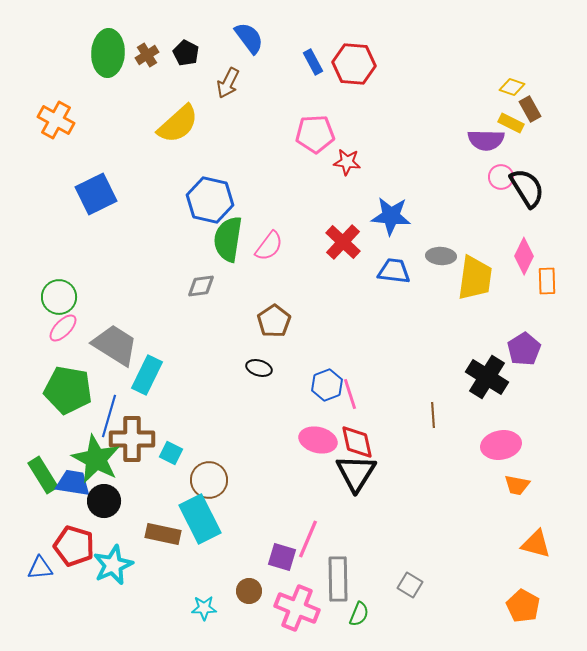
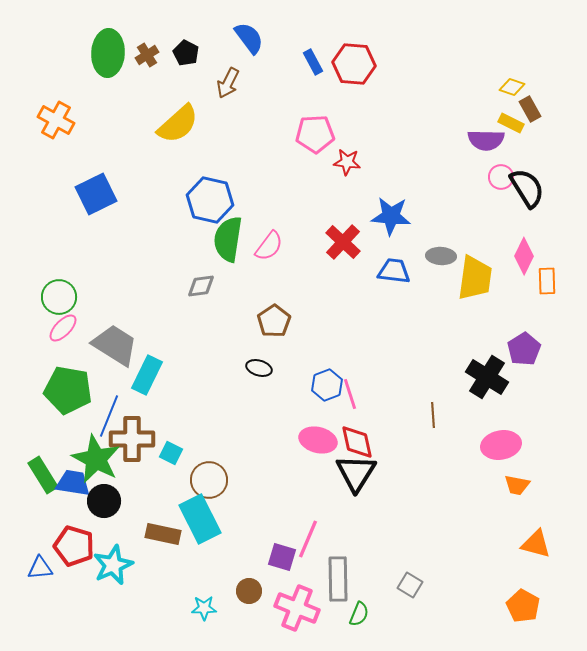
blue line at (109, 416): rotated 6 degrees clockwise
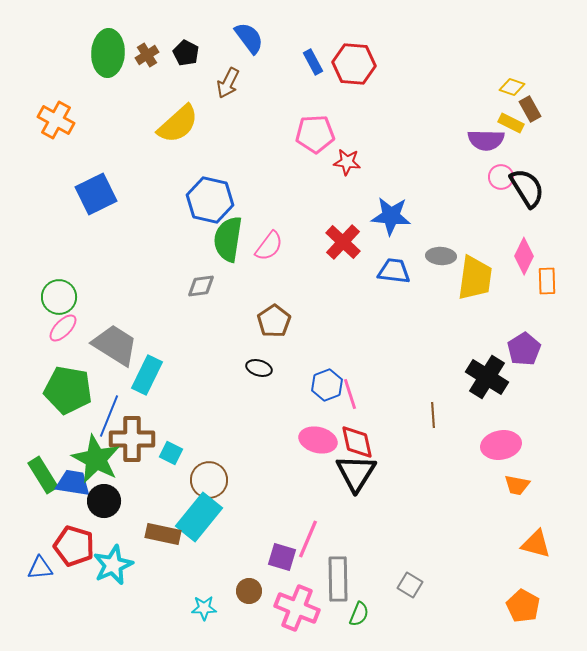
cyan rectangle at (200, 519): moved 1 px left, 2 px up; rotated 66 degrees clockwise
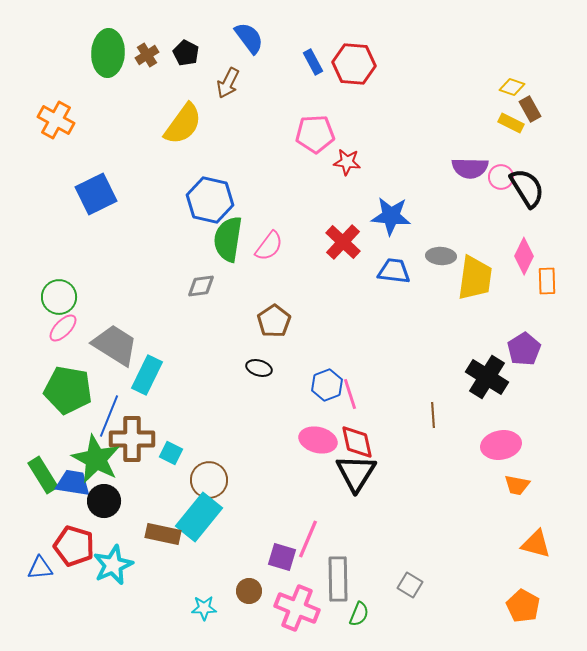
yellow semicircle at (178, 124): moved 5 px right; rotated 12 degrees counterclockwise
purple semicircle at (486, 140): moved 16 px left, 28 px down
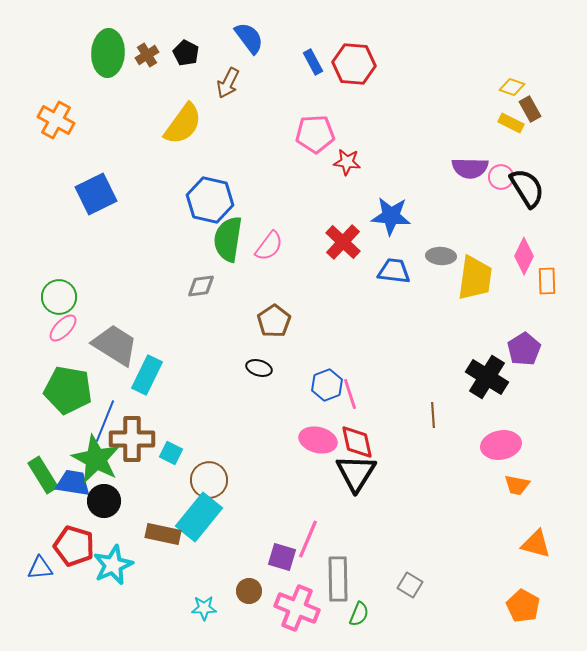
blue line at (109, 416): moved 4 px left, 5 px down
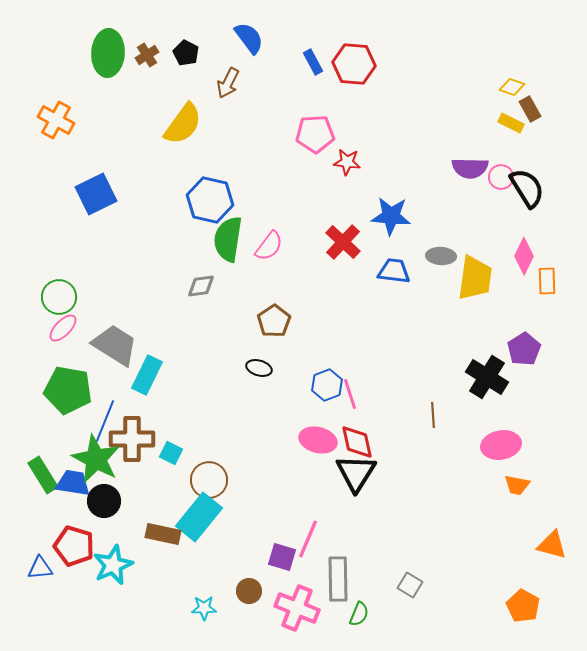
orange triangle at (536, 544): moved 16 px right, 1 px down
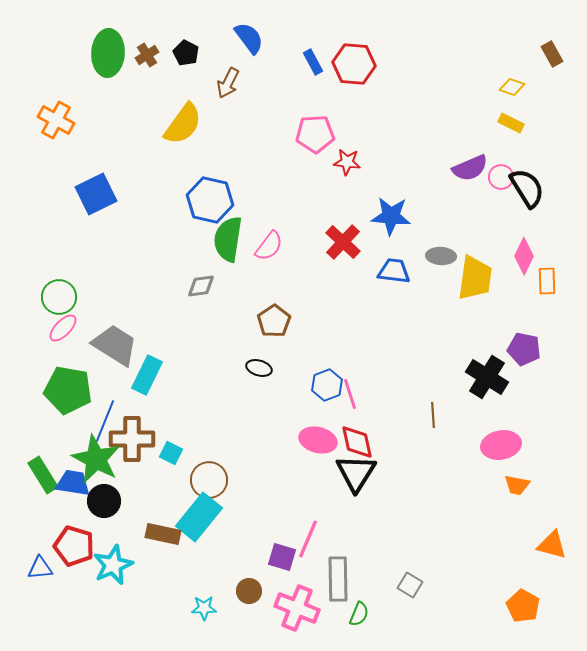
brown rectangle at (530, 109): moved 22 px right, 55 px up
purple semicircle at (470, 168): rotated 24 degrees counterclockwise
purple pentagon at (524, 349): rotated 28 degrees counterclockwise
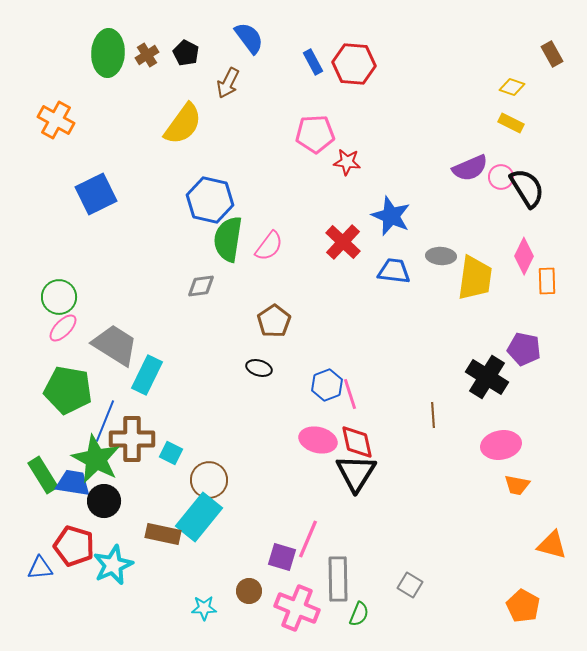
blue star at (391, 216): rotated 18 degrees clockwise
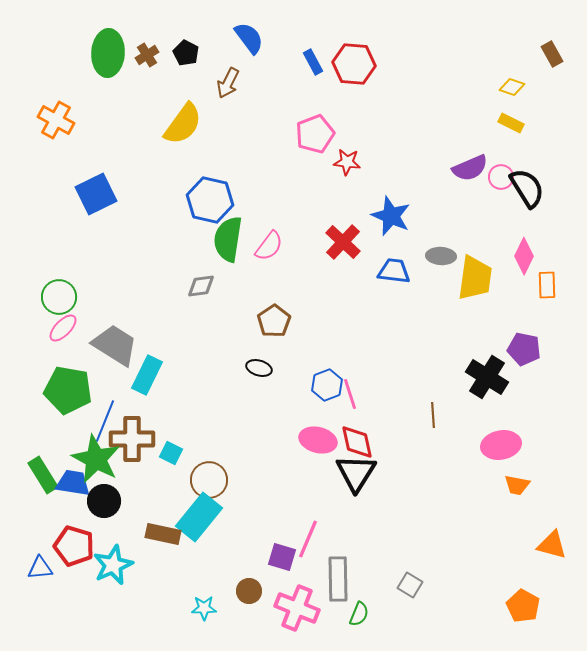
pink pentagon at (315, 134): rotated 18 degrees counterclockwise
orange rectangle at (547, 281): moved 4 px down
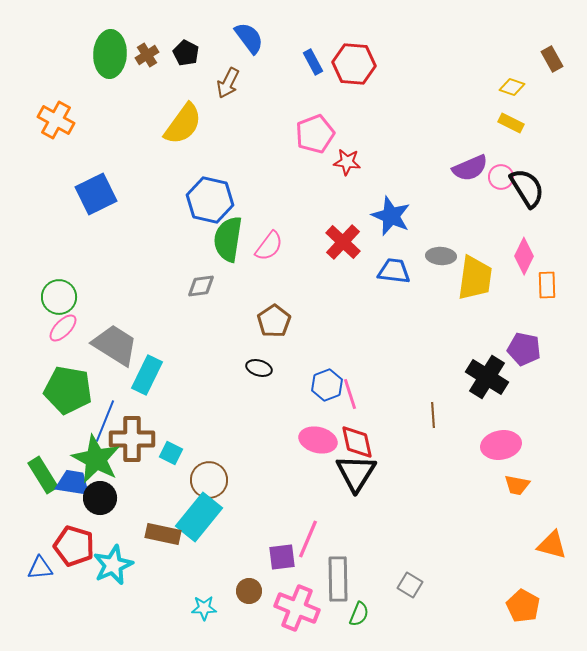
green ellipse at (108, 53): moved 2 px right, 1 px down
brown rectangle at (552, 54): moved 5 px down
black circle at (104, 501): moved 4 px left, 3 px up
purple square at (282, 557): rotated 24 degrees counterclockwise
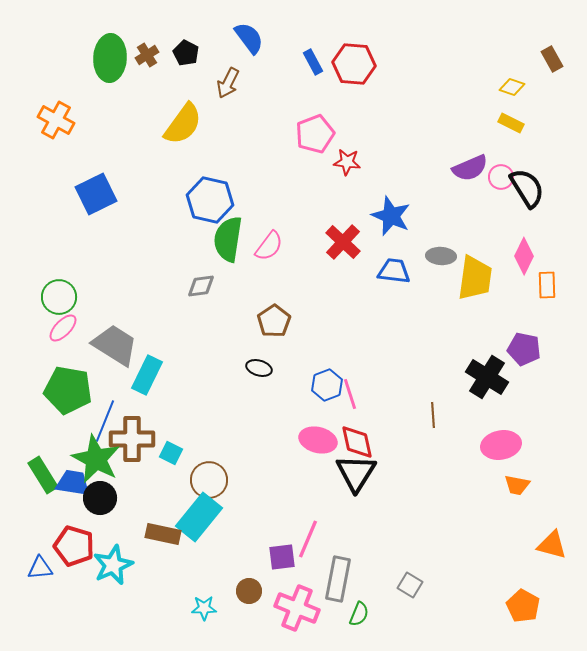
green ellipse at (110, 54): moved 4 px down
gray rectangle at (338, 579): rotated 12 degrees clockwise
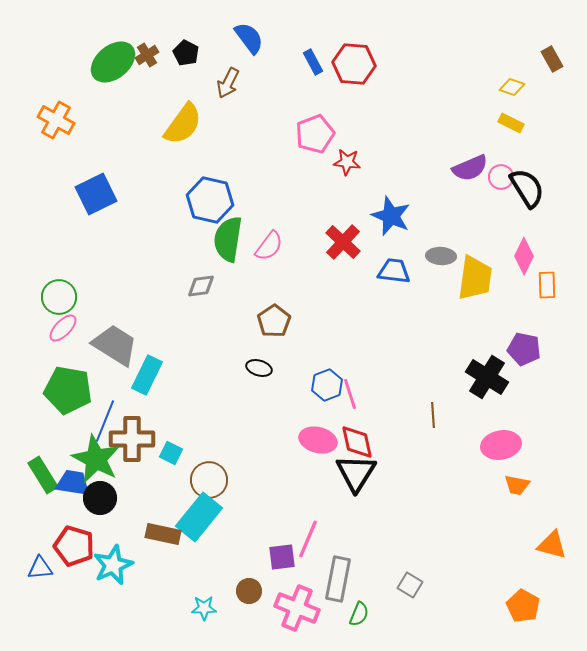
green ellipse at (110, 58): moved 3 px right, 4 px down; rotated 48 degrees clockwise
